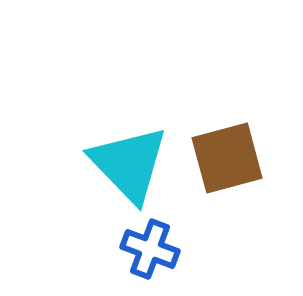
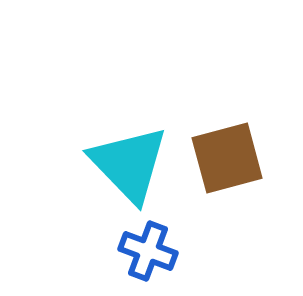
blue cross: moved 2 px left, 2 px down
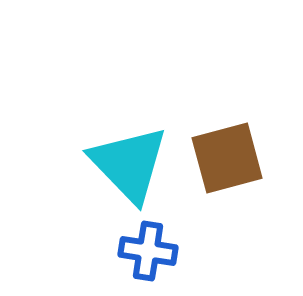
blue cross: rotated 12 degrees counterclockwise
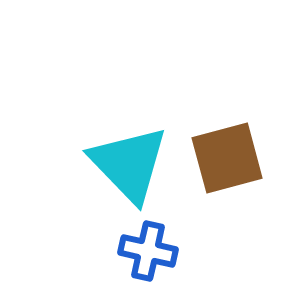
blue cross: rotated 4 degrees clockwise
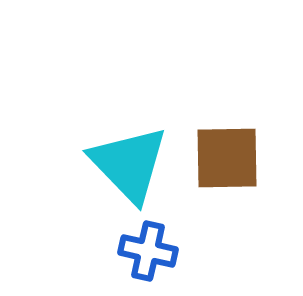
brown square: rotated 14 degrees clockwise
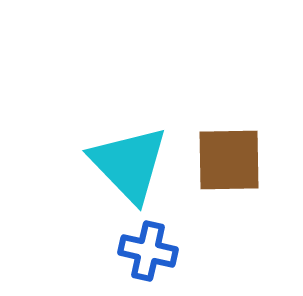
brown square: moved 2 px right, 2 px down
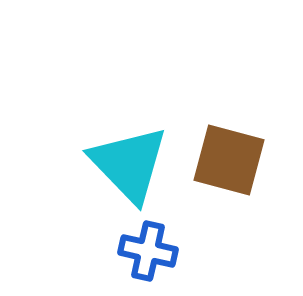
brown square: rotated 16 degrees clockwise
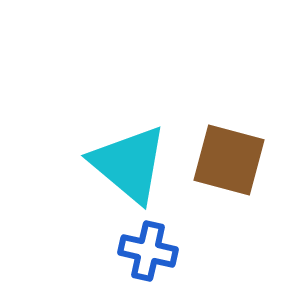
cyan triangle: rotated 6 degrees counterclockwise
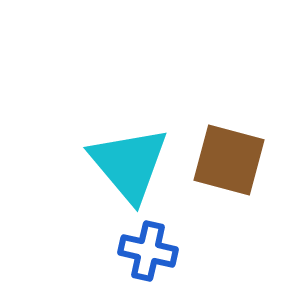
cyan triangle: rotated 10 degrees clockwise
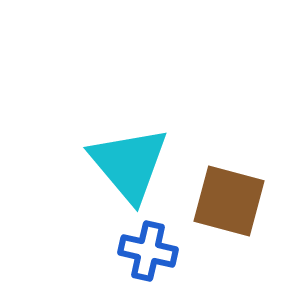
brown square: moved 41 px down
